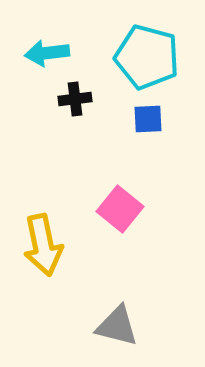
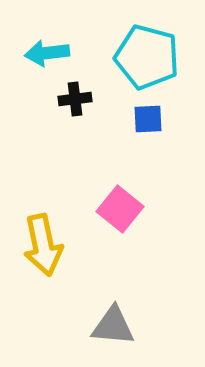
gray triangle: moved 4 px left; rotated 9 degrees counterclockwise
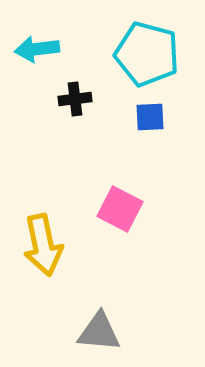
cyan arrow: moved 10 px left, 4 px up
cyan pentagon: moved 3 px up
blue square: moved 2 px right, 2 px up
pink square: rotated 12 degrees counterclockwise
gray triangle: moved 14 px left, 6 px down
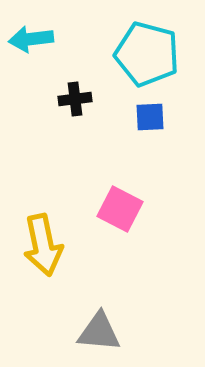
cyan arrow: moved 6 px left, 10 px up
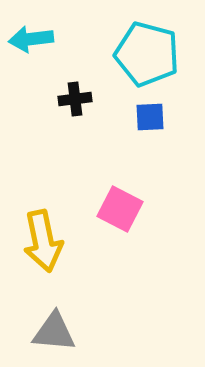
yellow arrow: moved 4 px up
gray triangle: moved 45 px left
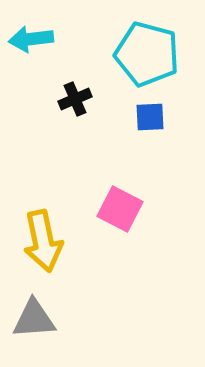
black cross: rotated 16 degrees counterclockwise
gray triangle: moved 20 px left, 13 px up; rotated 9 degrees counterclockwise
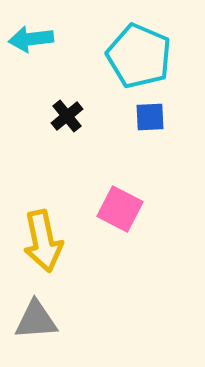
cyan pentagon: moved 8 px left, 2 px down; rotated 8 degrees clockwise
black cross: moved 8 px left, 17 px down; rotated 16 degrees counterclockwise
gray triangle: moved 2 px right, 1 px down
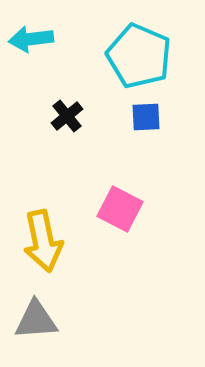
blue square: moved 4 px left
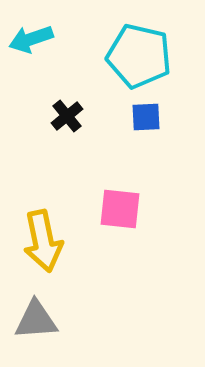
cyan arrow: rotated 12 degrees counterclockwise
cyan pentagon: rotated 10 degrees counterclockwise
pink square: rotated 21 degrees counterclockwise
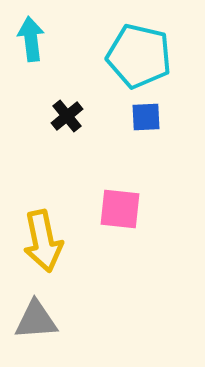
cyan arrow: rotated 102 degrees clockwise
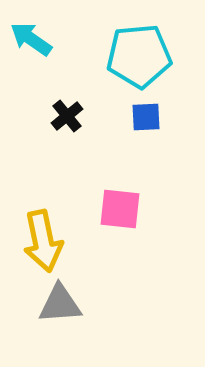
cyan arrow: rotated 48 degrees counterclockwise
cyan pentagon: rotated 18 degrees counterclockwise
gray triangle: moved 24 px right, 16 px up
